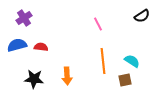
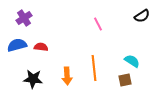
orange line: moved 9 px left, 7 px down
black star: moved 1 px left
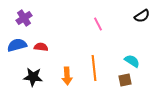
black star: moved 2 px up
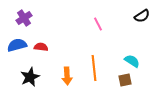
black star: moved 3 px left; rotated 30 degrees counterclockwise
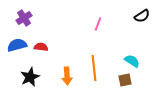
pink line: rotated 48 degrees clockwise
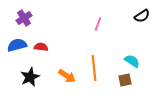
orange arrow: rotated 54 degrees counterclockwise
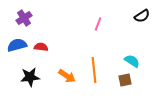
orange line: moved 2 px down
black star: rotated 18 degrees clockwise
